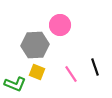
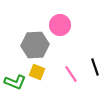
green L-shape: moved 2 px up
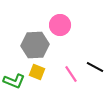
black line: rotated 42 degrees counterclockwise
green L-shape: moved 1 px left, 1 px up
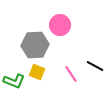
black line: moved 1 px up
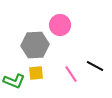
yellow square: moved 1 px left, 1 px down; rotated 28 degrees counterclockwise
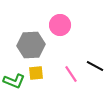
gray hexagon: moved 4 px left
